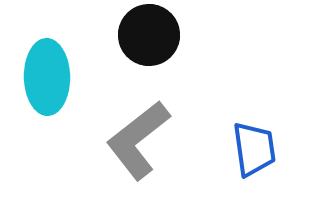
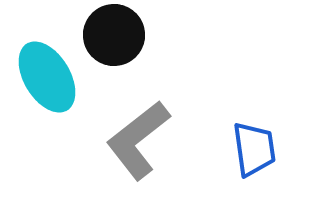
black circle: moved 35 px left
cyan ellipse: rotated 30 degrees counterclockwise
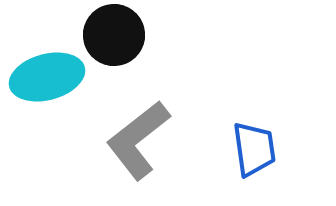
cyan ellipse: rotated 74 degrees counterclockwise
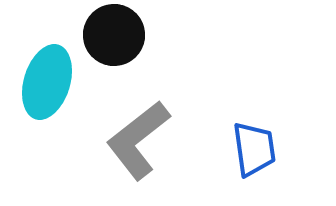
cyan ellipse: moved 5 px down; rotated 58 degrees counterclockwise
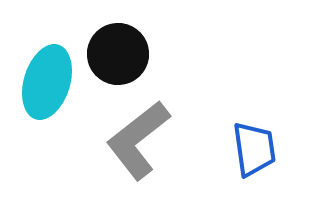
black circle: moved 4 px right, 19 px down
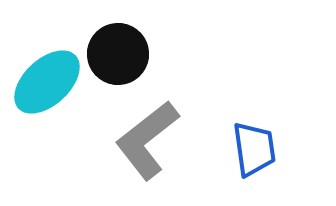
cyan ellipse: rotated 30 degrees clockwise
gray L-shape: moved 9 px right
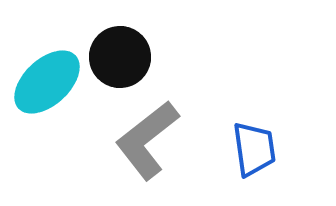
black circle: moved 2 px right, 3 px down
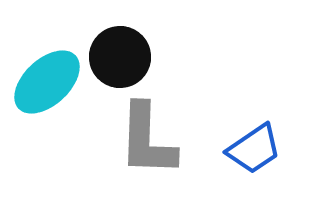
gray L-shape: rotated 50 degrees counterclockwise
blue trapezoid: rotated 64 degrees clockwise
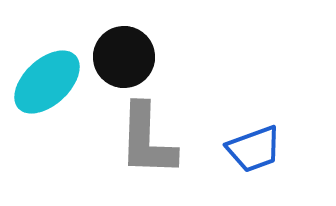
black circle: moved 4 px right
blue trapezoid: rotated 14 degrees clockwise
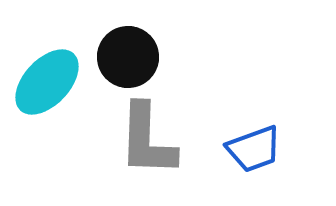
black circle: moved 4 px right
cyan ellipse: rotated 4 degrees counterclockwise
